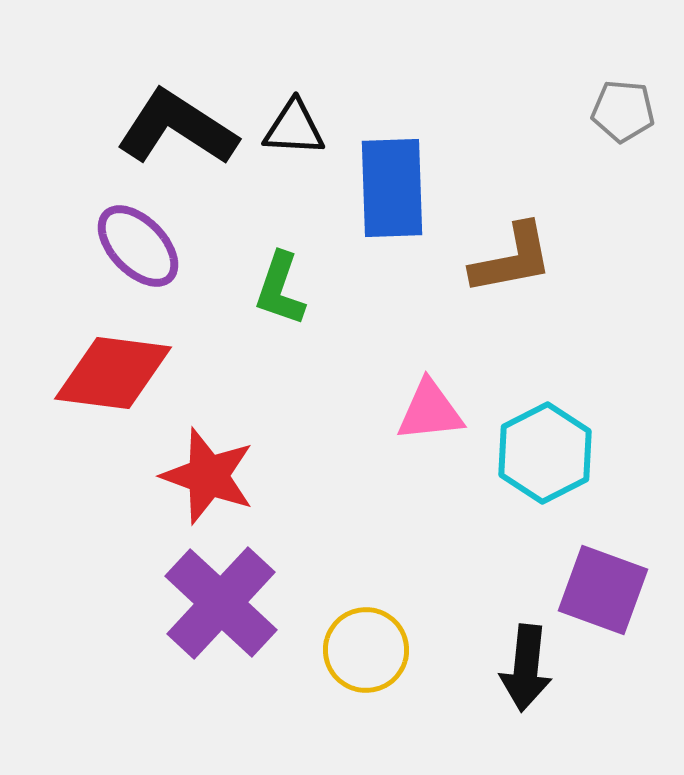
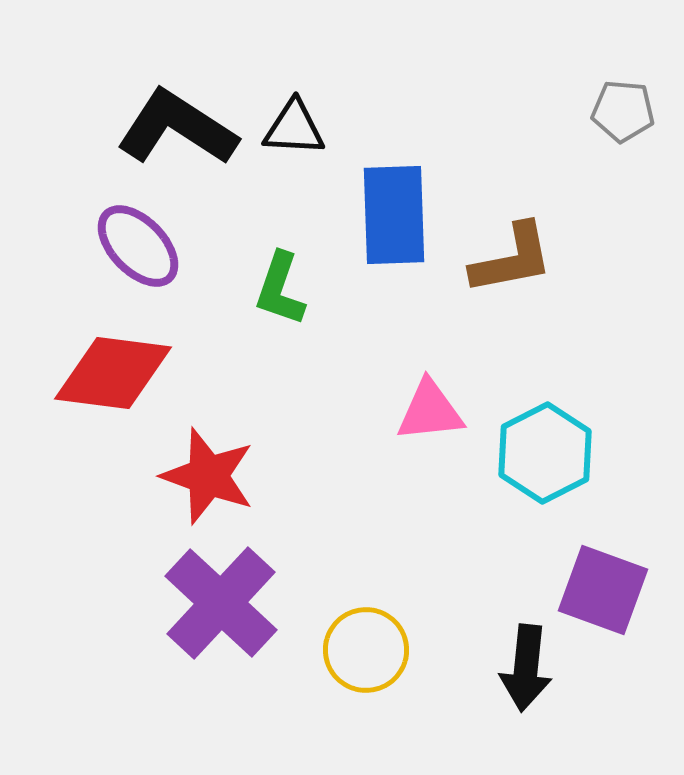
blue rectangle: moved 2 px right, 27 px down
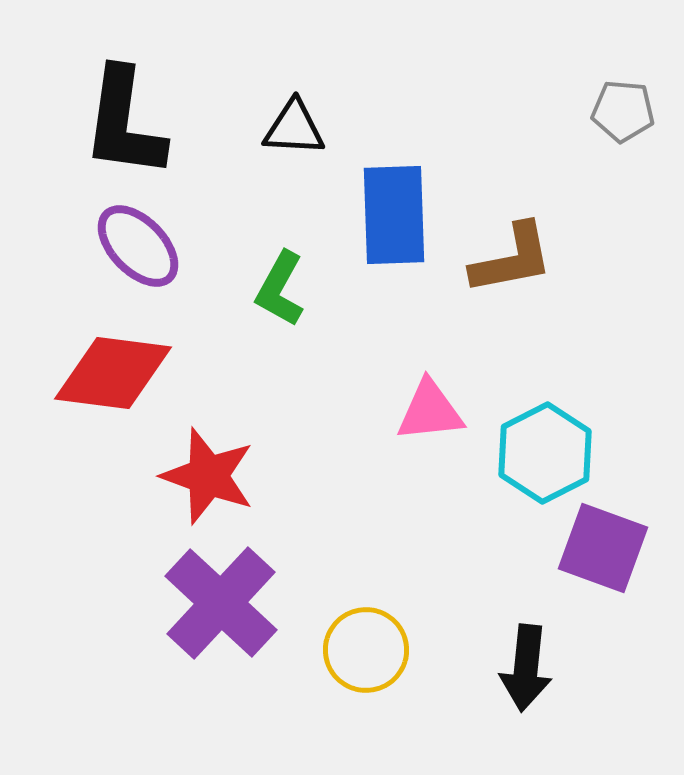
black L-shape: moved 53 px left, 5 px up; rotated 115 degrees counterclockwise
green L-shape: rotated 10 degrees clockwise
purple square: moved 42 px up
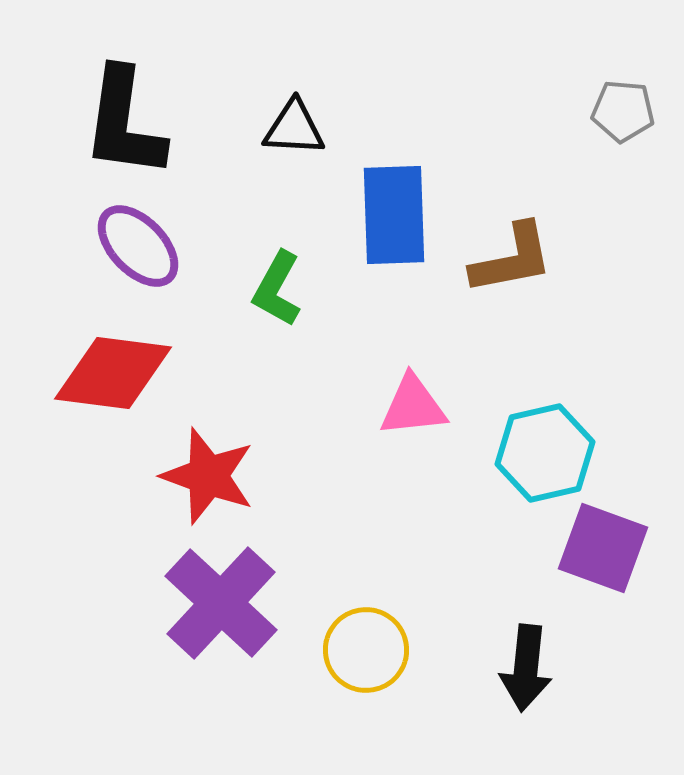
green L-shape: moved 3 px left
pink triangle: moved 17 px left, 5 px up
cyan hexagon: rotated 14 degrees clockwise
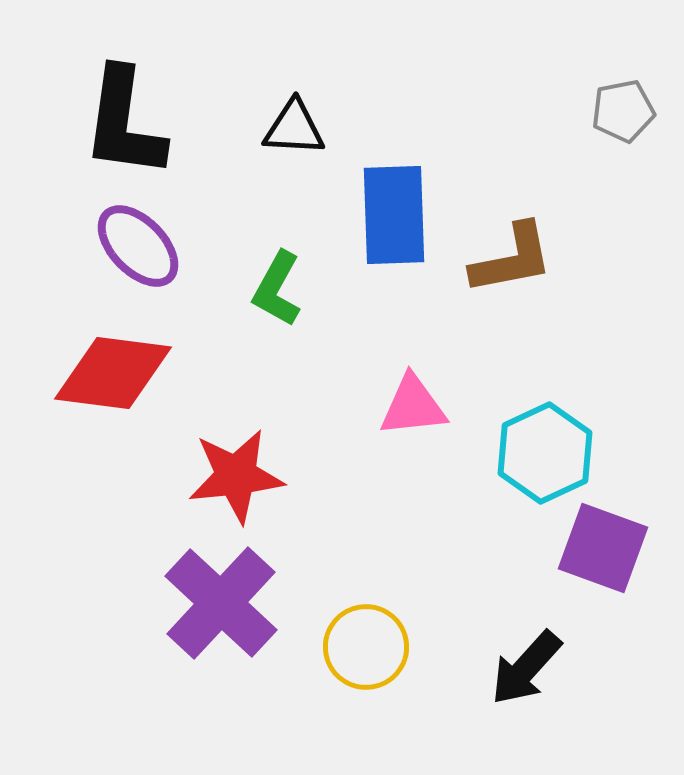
gray pentagon: rotated 16 degrees counterclockwise
cyan hexagon: rotated 12 degrees counterclockwise
red star: moved 28 px right; rotated 26 degrees counterclockwise
yellow circle: moved 3 px up
black arrow: rotated 36 degrees clockwise
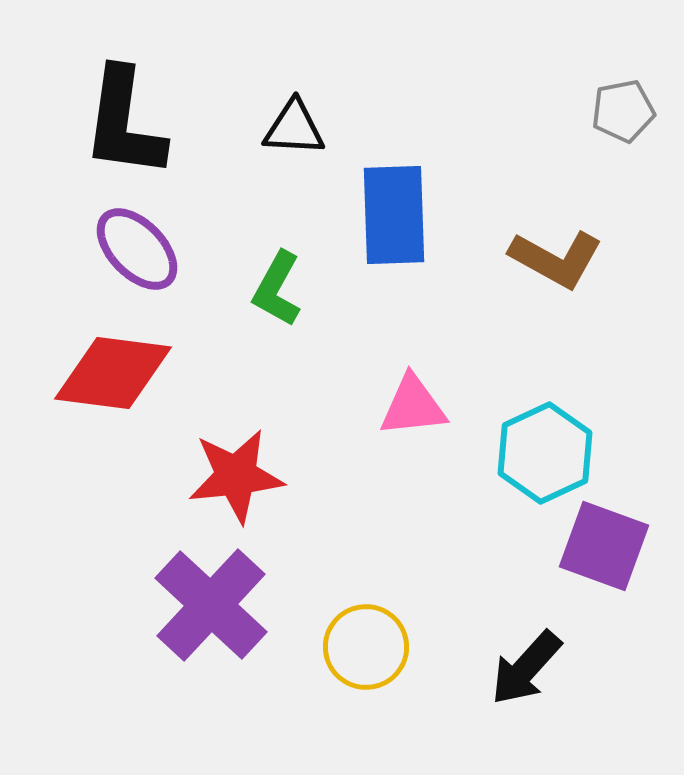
purple ellipse: moved 1 px left, 3 px down
brown L-shape: moved 44 px right; rotated 40 degrees clockwise
purple square: moved 1 px right, 2 px up
purple cross: moved 10 px left, 2 px down
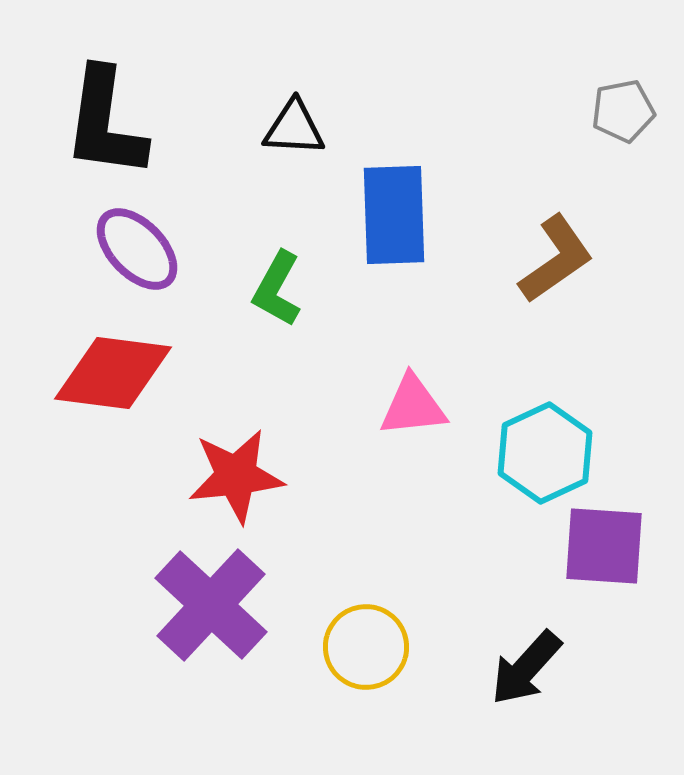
black L-shape: moved 19 px left
brown L-shape: rotated 64 degrees counterclockwise
purple square: rotated 16 degrees counterclockwise
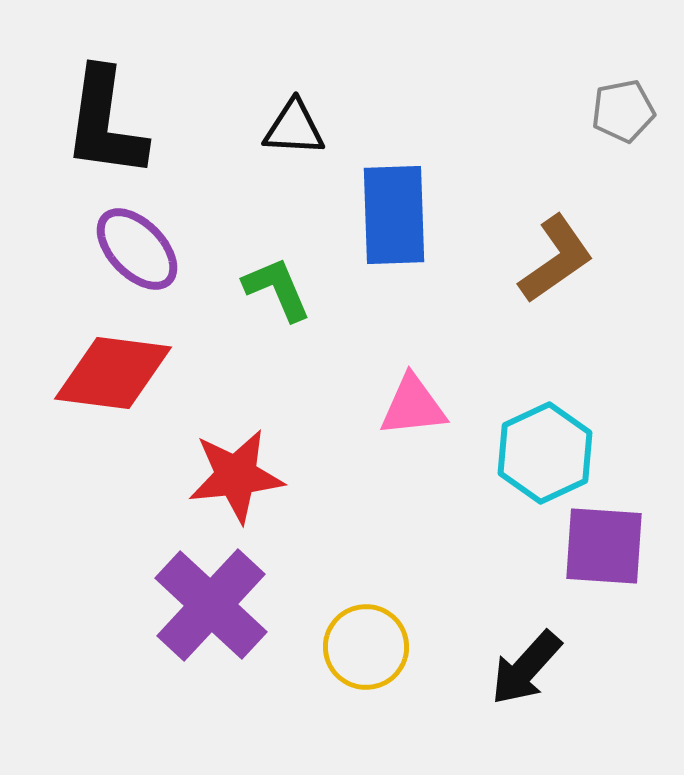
green L-shape: rotated 128 degrees clockwise
